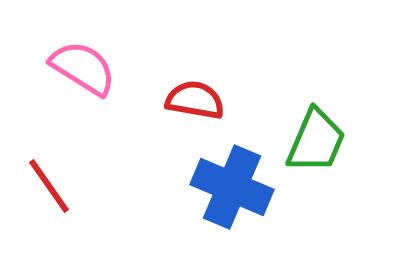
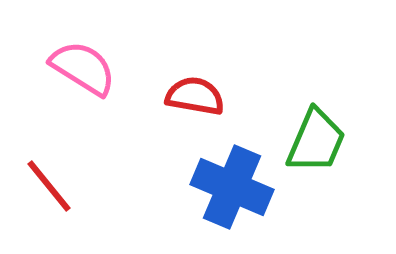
red semicircle: moved 4 px up
red line: rotated 4 degrees counterclockwise
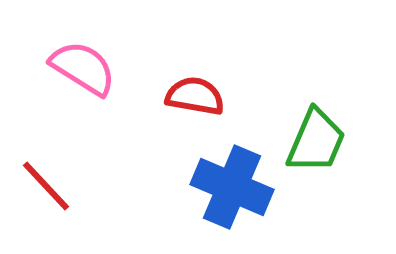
red line: moved 3 px left; rotated 4 degrees counterclockwise
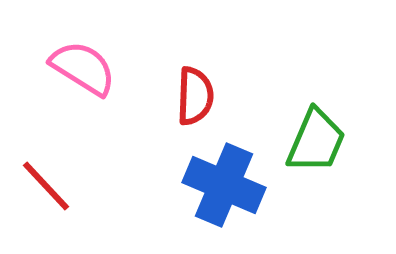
red semicircle: rotated 82 degrees clockwise
blue cross: moved 8 px left, 2 px up
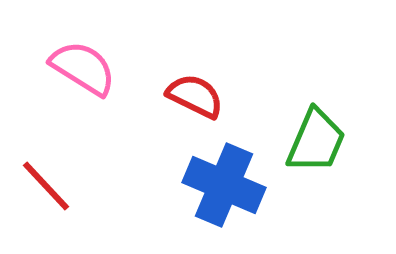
red semicircle: rotated 66 degrees counterclockwise
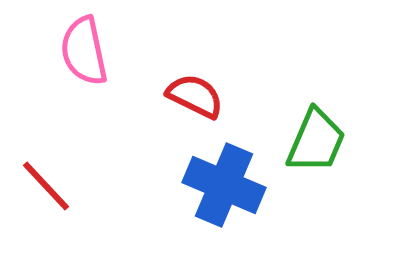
pink semicircle: moved 1 px right, 17 px up; rotated 134 degrees counterclockwise
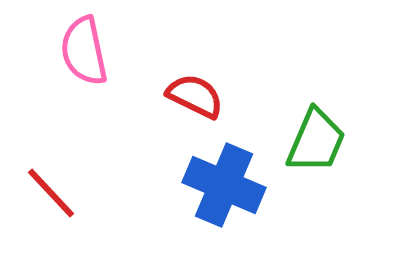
red line: moved 5 px right, 7 px down
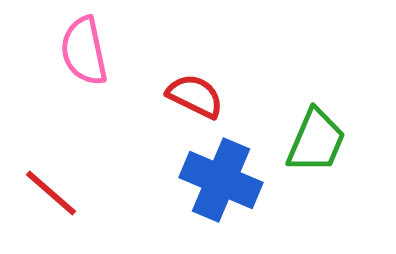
blue cross: moved 3 px left, 5 px up
red line: rotated 6 degrees counterclockwise
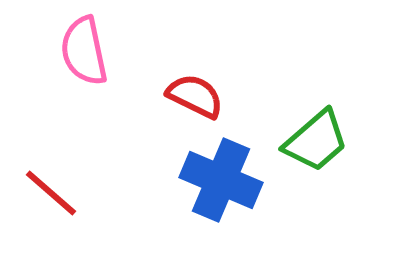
green trapezoid: rotated 26 degrees clockwise
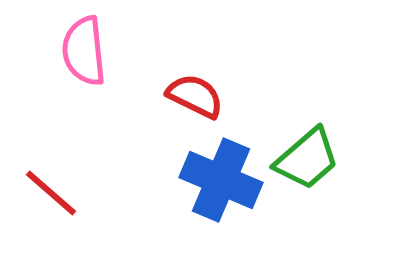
pink semicircle: rotated 6 degrees clockwise
green trapezoid: moved 9 px left, 18 px down
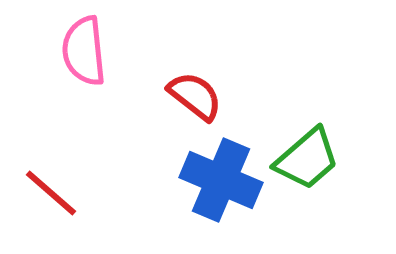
red semicircle: rotated 12 degrees clockwise
